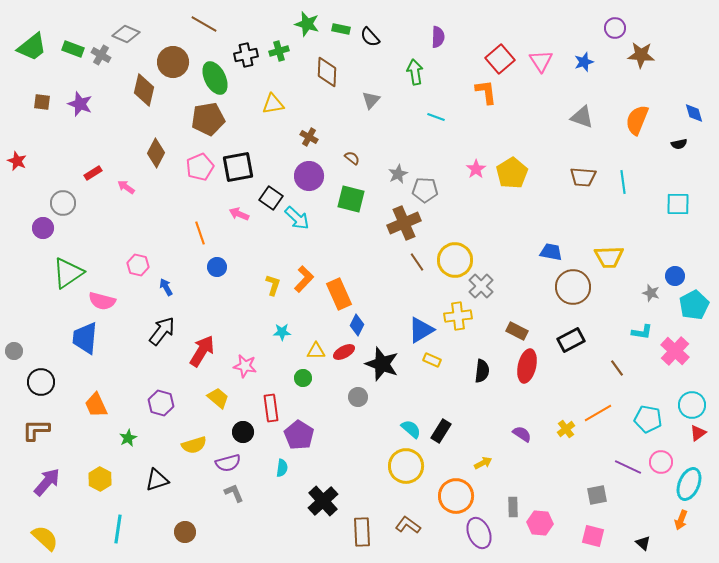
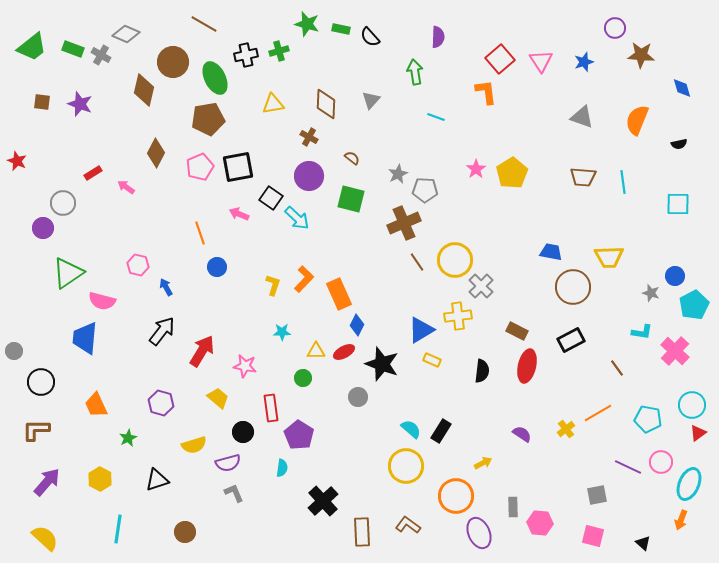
brown diamond at (327, 72): moved 1 px left, 32 px down
blue diamond at (694, 113): moved 12 px left, 25 px up
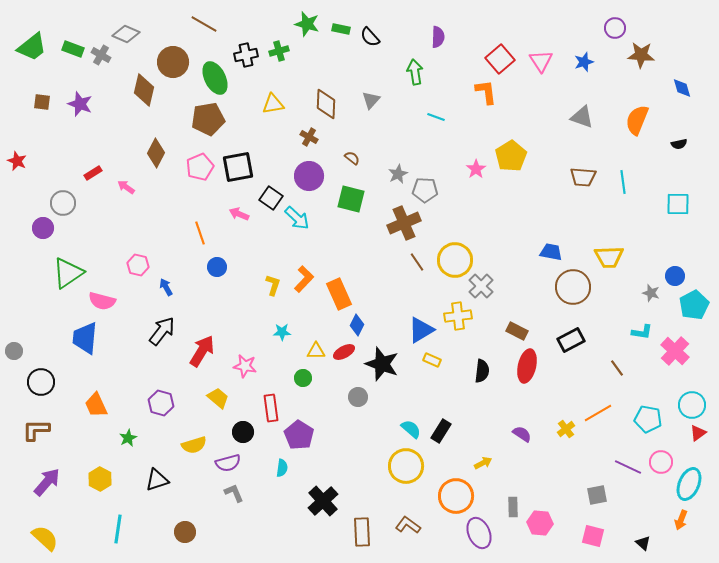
yellow pentagon at (512, 173): moved 1 px left, 17 px up
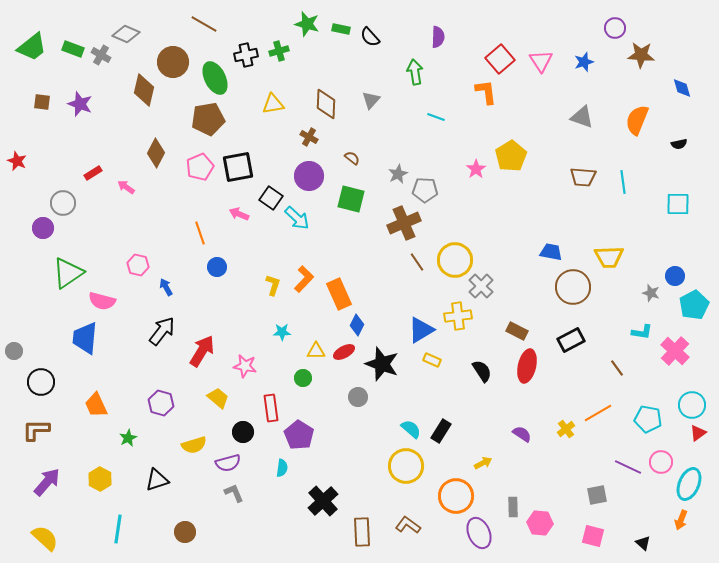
black semicircle at (482, 371): rotated 40 degrees counterclockwise
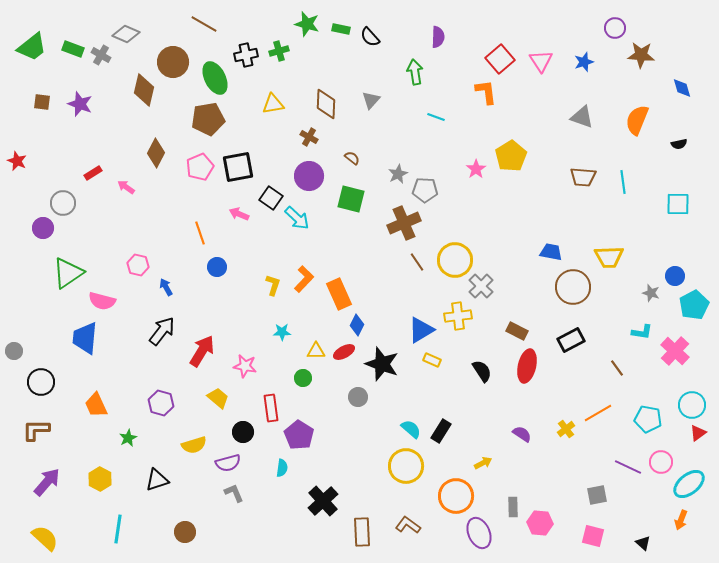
cyan ellipse at (689, 484): rotated 28 degrees clockwise
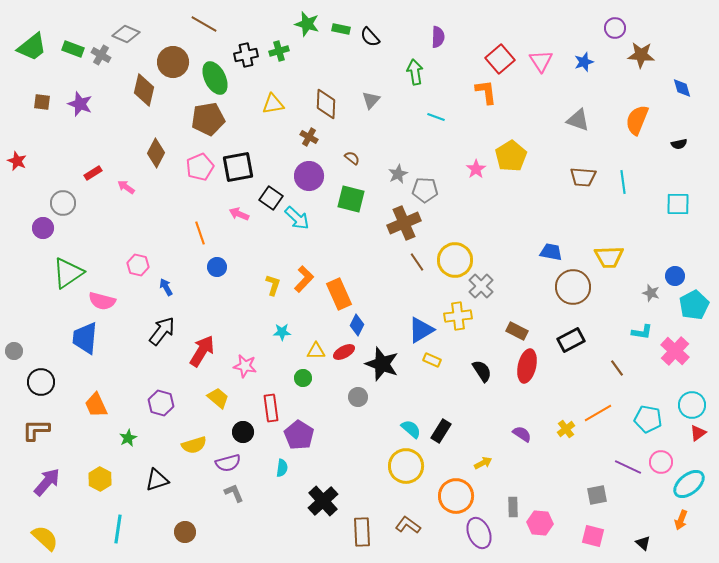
gray triangle at (582, 117): moved 4 px left, 3 px down
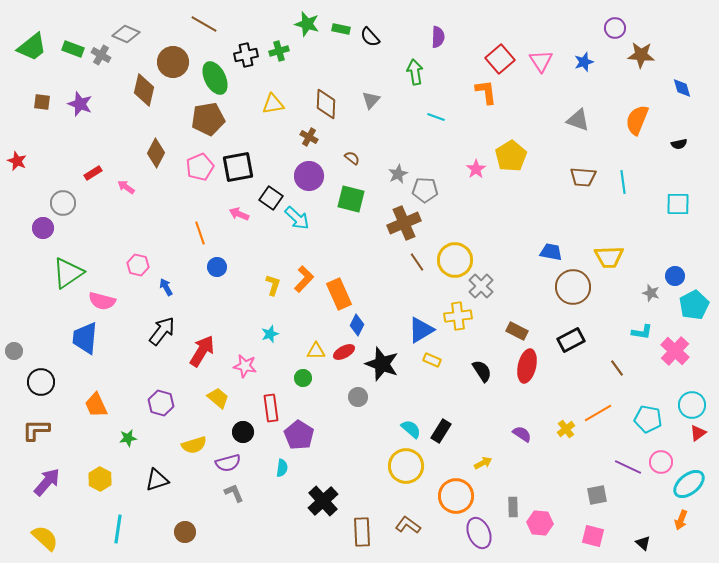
cyan star at (282, 332): moved 12 px left, 2 px down; rotated 18 degrees counterclockwise
green star at (128, 438): rotated 18 degrees clockwise
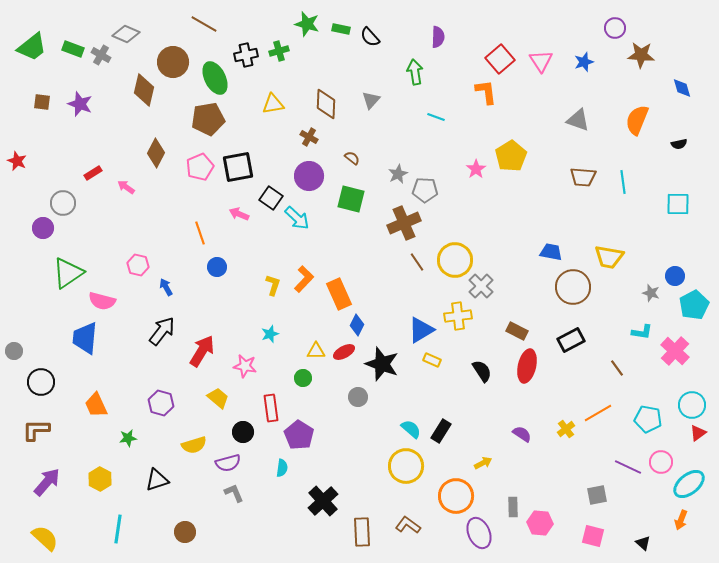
yellow trapezoid at (609, 257): rotated 12 degrees clockwise
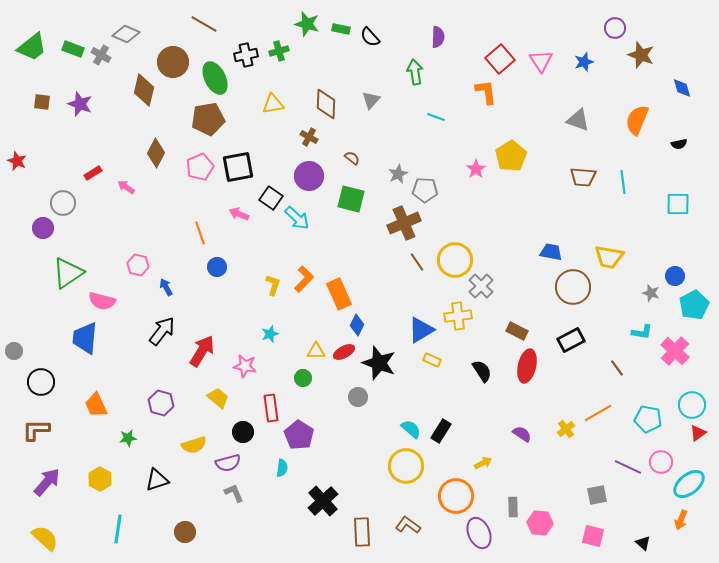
brown star at (641, 55): rotated 16 degrees clockwise
black star at (382, 364): moved 3 px left, 1 px up
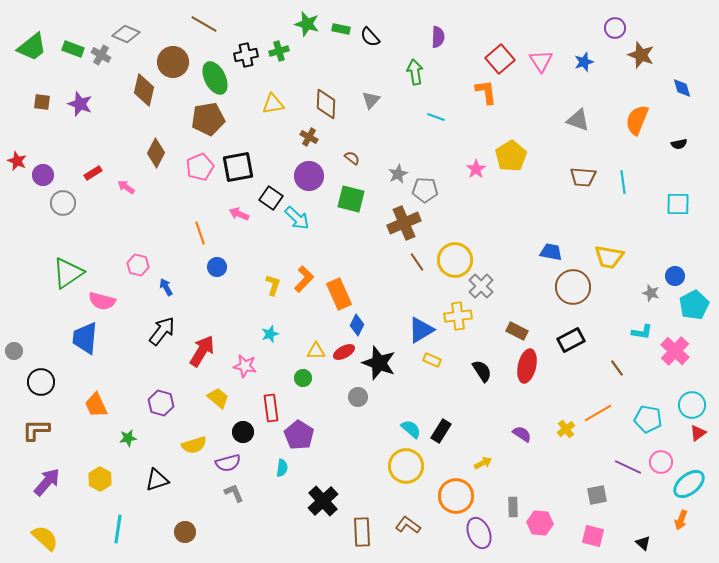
purple circle at (43, 228): moved 53 px up
